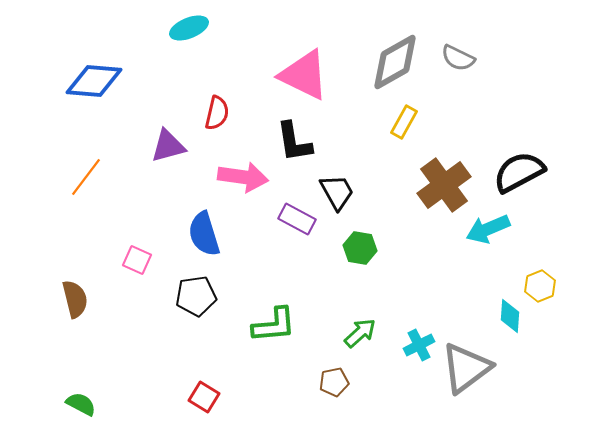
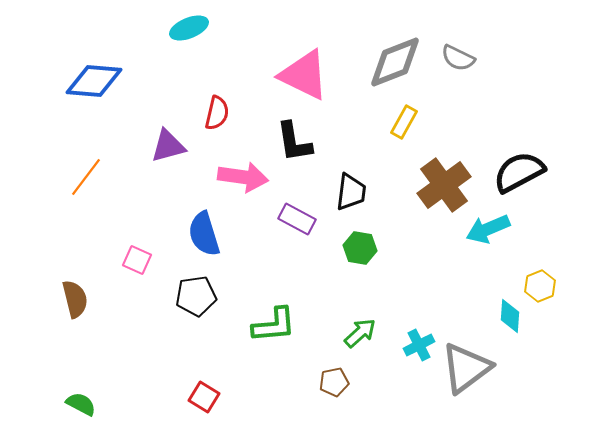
gray diamond: rotated 8 degrees clockwise
black trapezoid: moved 14 px right; rotated 36 degrees clockwise
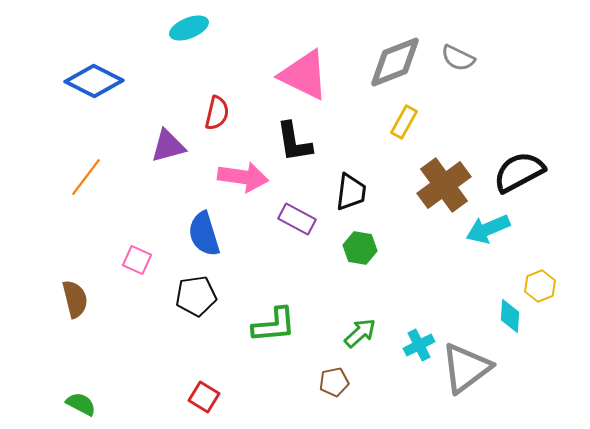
blue diamond: rotated 22 degrees clockwise
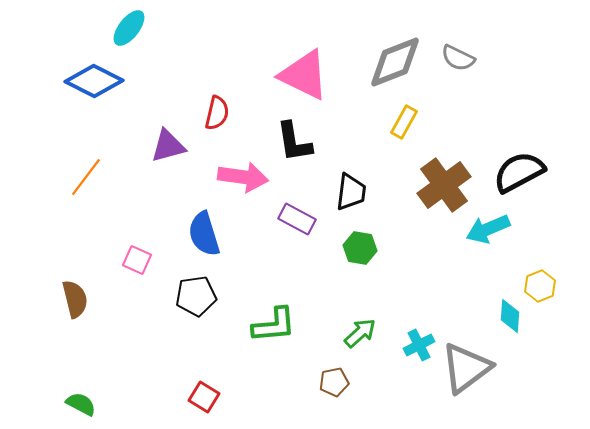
cyan ellipse: moved 60 px left; rotated 30 degrees counterclockwise
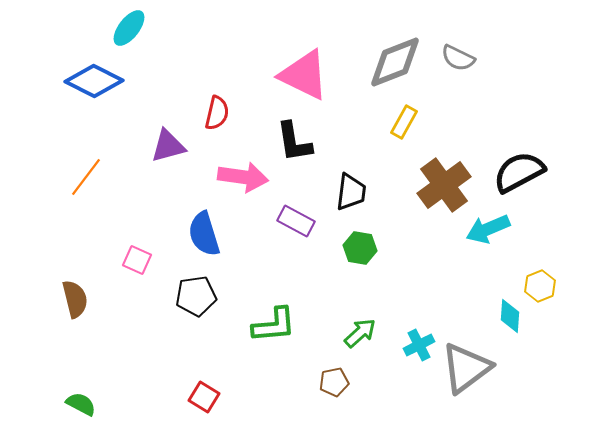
purple rectangle: moved 1 px left, 2 px down
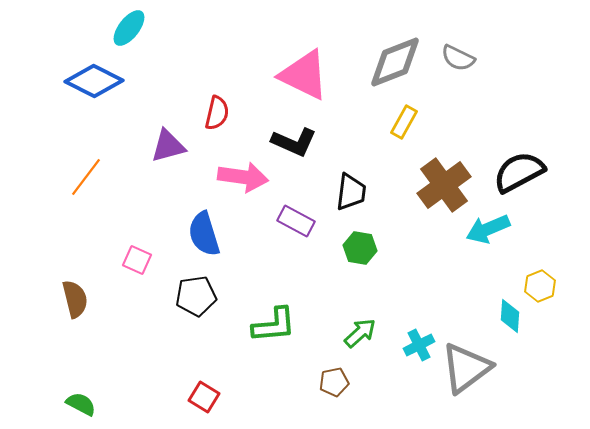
black L-shape: rotated 57 degrees counterclockwise
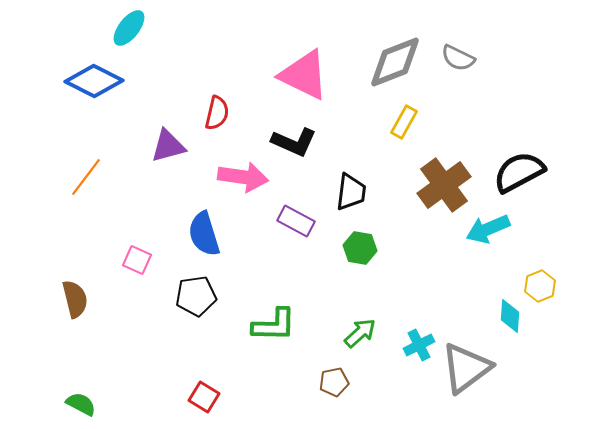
green L-shape: rotated 6 degrees clockwise
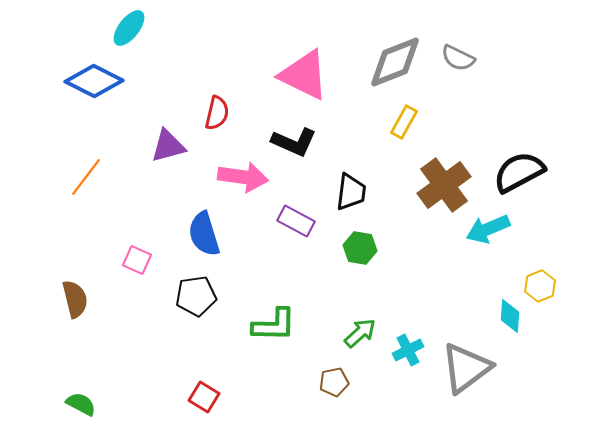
cyan cross: moved 11 px left, 5 px down
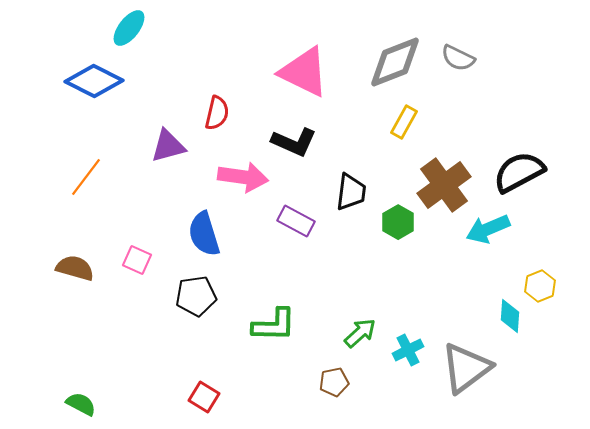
pink triangle: moved 3 px up
green hexagon: moved 38 px right, 26 px up; rotated 20 degrees clockwise
brown semicircle: moved 31 px up; rotated 60 degrees counterclockwise
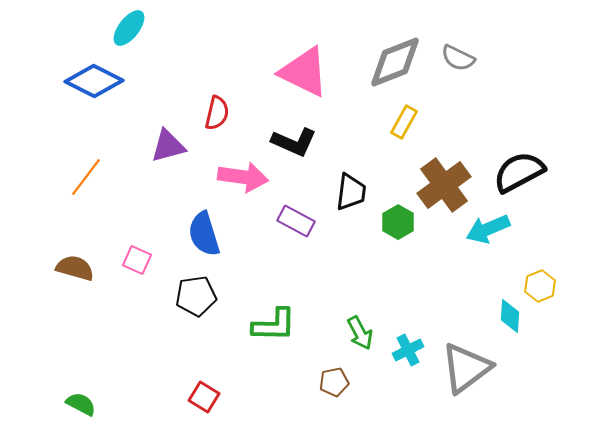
green arrow: rotated 104 degrees clockwise
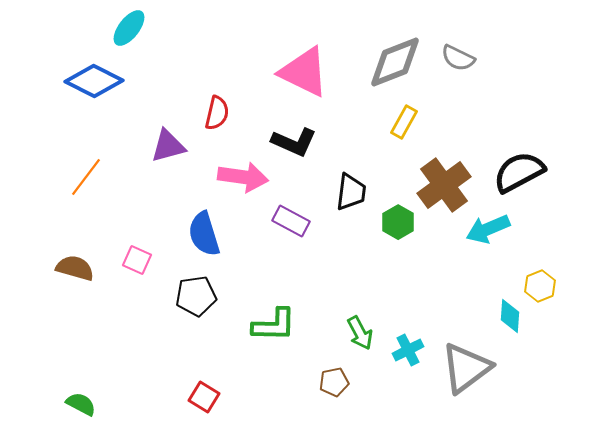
purple rectangle: moved 5 px left
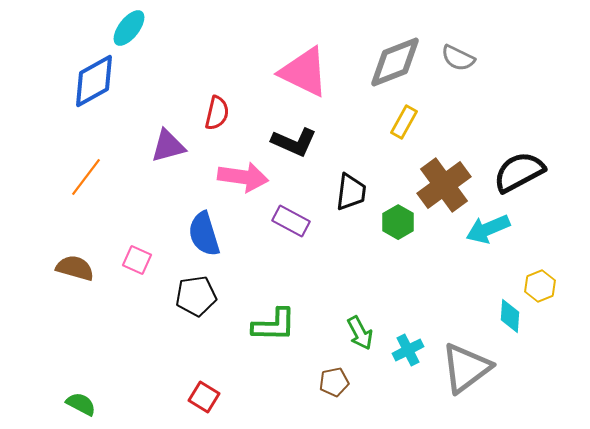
blue diamond: rotated 56 degrees counterclockwise
